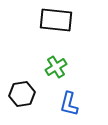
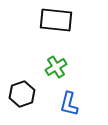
black hexagon: rotated 10 degrees counterclockwise
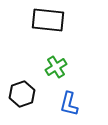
black rectangle: moved 8 px left
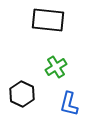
black hexagon: rotated 15 degrees counterclockwise
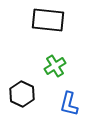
green cross: moved 1 px left, 1 px up
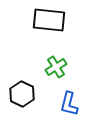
black rectangle: moved 1 px right
green cross: moved 1 px right, 1 px down
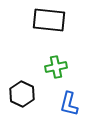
green cross: rotated 20 degrees clockwise
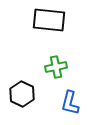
blue L-shape: moved 1 px right, 1 px up
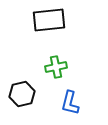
black rectangle: rotated 12 degrees counterclockwise
black hexagon: rotated 20 degrees clockwise
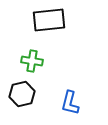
green cross: moved 24 px left, 6 px up; rotated 20 degrees clockwise
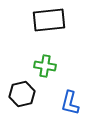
green cross: moved 13 px right, 5 px down
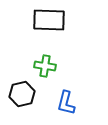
black rectangle: rotated 8 degrees clockwise
blue L-shape: moved 4 px left
